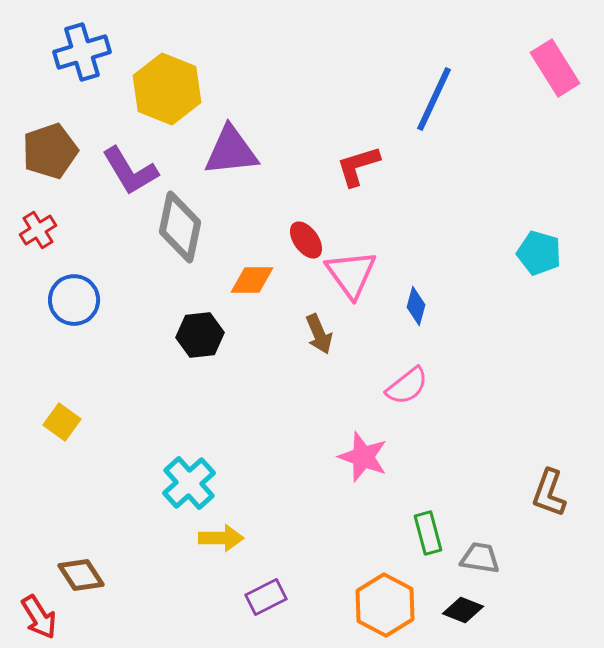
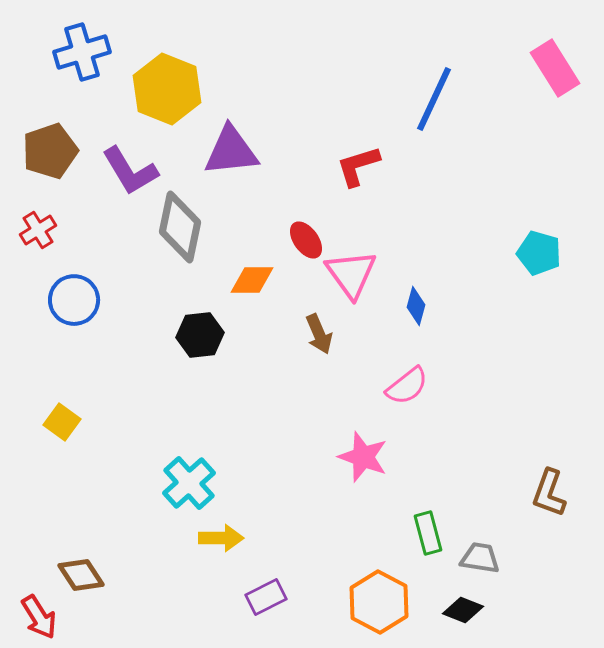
orange hexagon: moved 6 px left, 3 px up
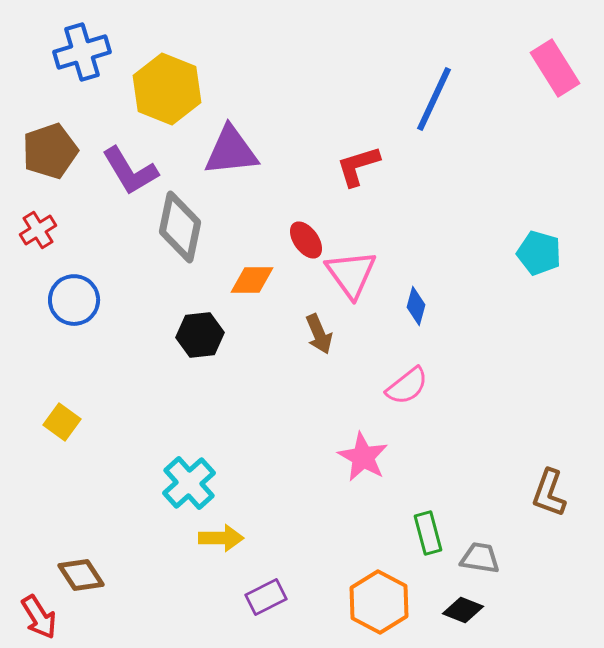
pink star: rotated 9 degrees clockwise
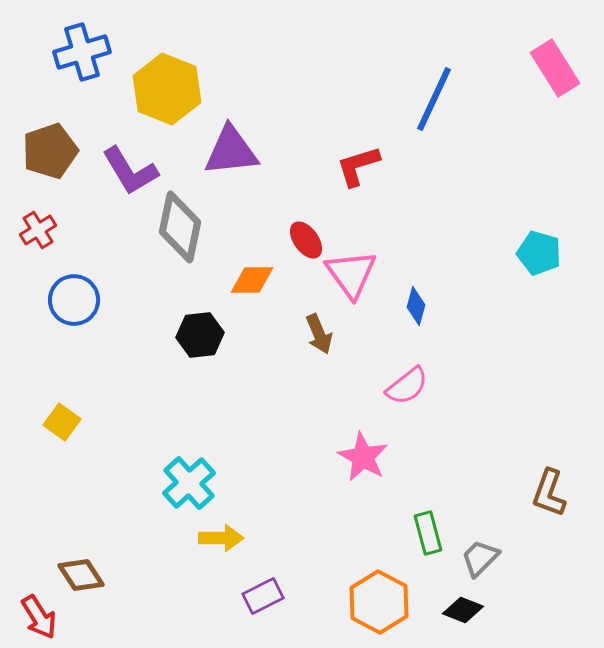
gray trapezoid: rotated 54 degrees counterclockwise
purple rectangle: moved 3 px left, 1 px up
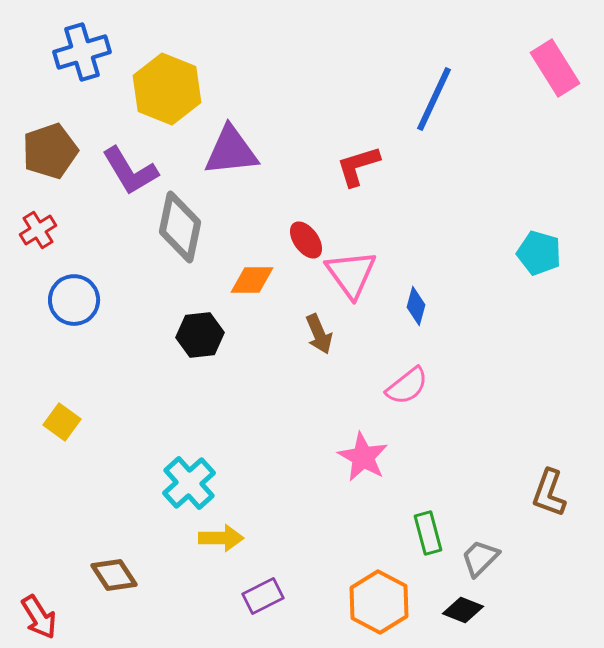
brown diamond: moved 33 px right
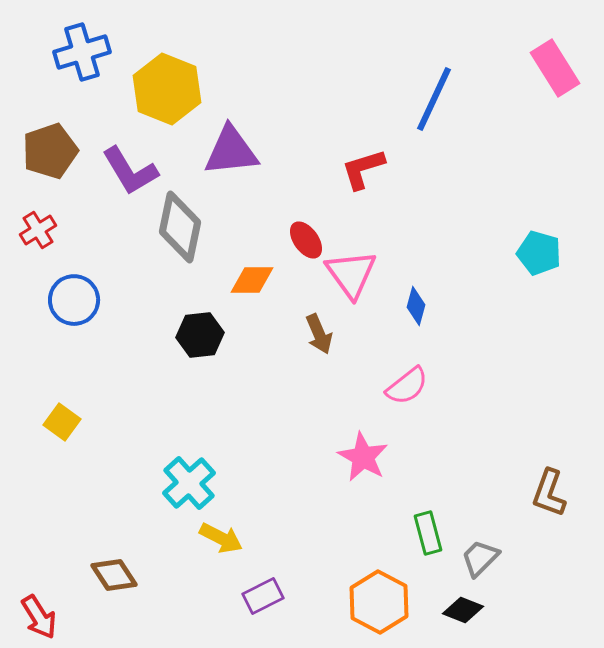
red L-shape: moved 5 px right, 3 px down
yellow arrow: rotated 27 degrees clockwise
